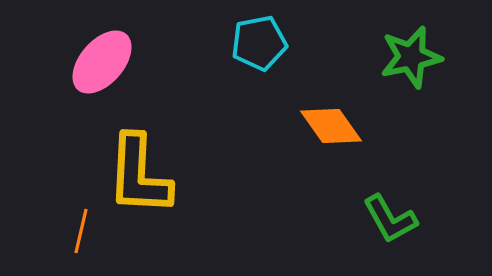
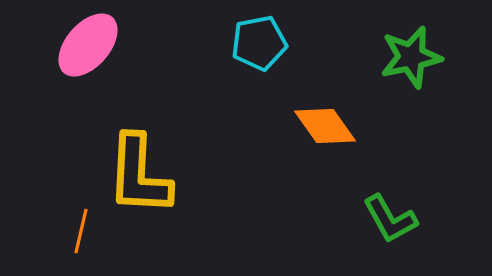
pink ellipse: moved 14 px left, 17 px up
orange diamond: moved 6 px left
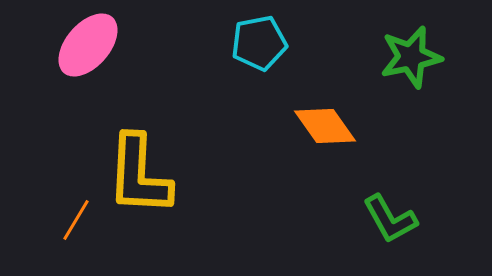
orange line: moved 5 px left, 11 px up; rotated 18 degrees clockwise
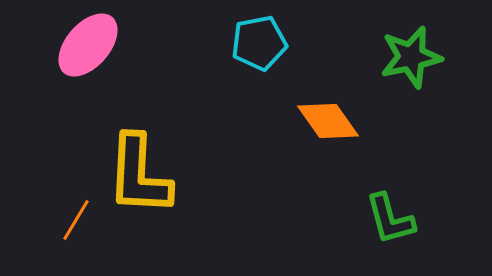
orange diamond: moved 3 px right, 5 px up
green L-shape: rotated 14 degrees clockwise
